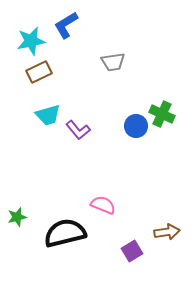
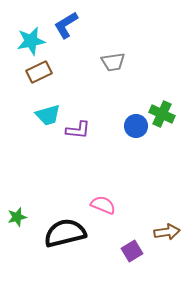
purple L-shape: rotated 45 degrees counterclockwise
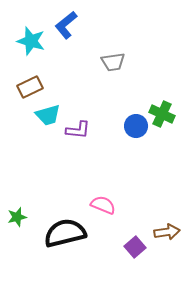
blue L-shape: rotated 8 degrees counterclockwise
cyan star: rotated 28 degrees clockwise
brown rectangle: moved 9 px left, 15 px down
purple square: moved 3 px right, 4 px up; rotated 10 degrees counterclockwise
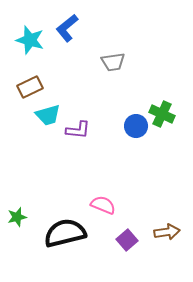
blue L-shape: moved 1 px right, 3 px down
cyan star: moved 1 px left, 1 px up
purple square: moved 8 px left, 7 px up
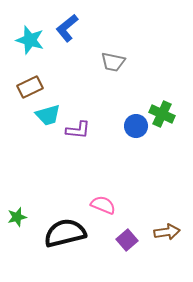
gray trapezoid: rotated 20 degrees clockwise
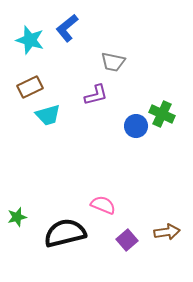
purple L-shape: moved 18 px right, 35 px up; rotated 20 degrees counterclockwise
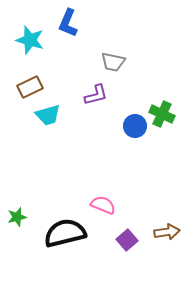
blue L-shape: moved 1 px right, 5 px up; rotated 28 degrees counterclockwise
blue circle: moved 1 px left
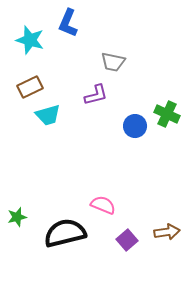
green cross: moved 5 px right
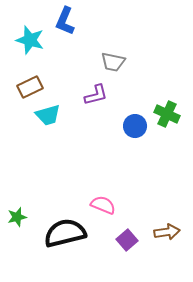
blue L-shape: moved 3 px left, 2 px up
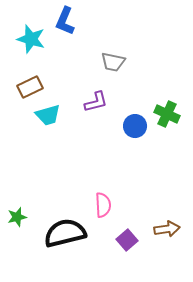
cyan star: moved 1 px right, 1 px up
purple L-shape: moved 7 px down
pink semicircle: rotated 65 degrees clockwise
brown arrow: moved 3 px up
